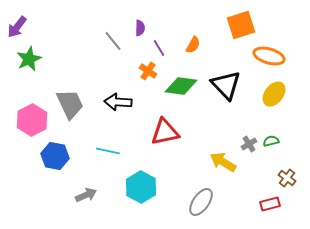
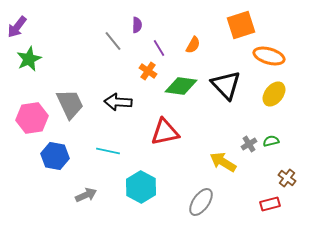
purple semicircle: moved 3 px left, 3 px up
pink hexagon: moved 2 px up; rotated 20 degrees clockwise
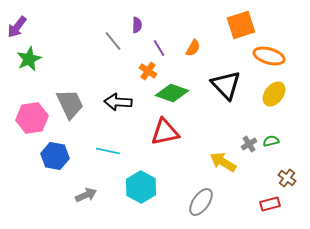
orange semicircle: moved 3 px down
green diamond: moved 9 px left, 7 px down; rotated 12 degrees clockwise
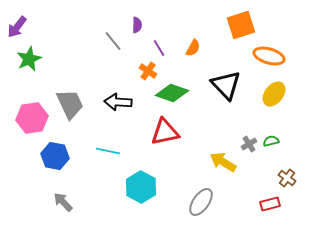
gray arrow: moved 23 px left, 7 px down; rotated 110 degrees counterclockwise
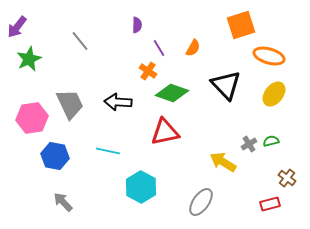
gray line: moved 33 px left
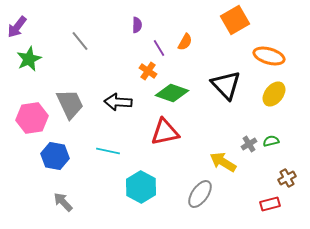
orange square: moved 6 px left, 5 px up; rotated 12 degrees counterclockwise
orange semicircle: moved 8 px left, 6 px up
brown cross: rotated 24 degrees clockwise
gray ellipse: moved 1 px left, 8 px up
